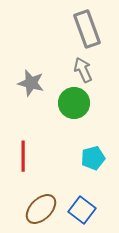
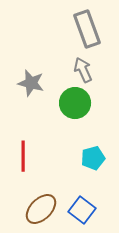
green circle: moved 1 px right
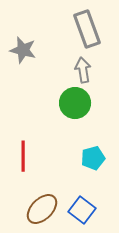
gray arrow: rotated 15 degrees clockwise
gray star: moved 8 px left, 33 px up
brown ellipse: moved 1 px right
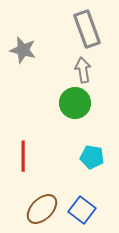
cyan pentagon: moved 1 px left, 1 px up; rotated 25 degrees clockwise
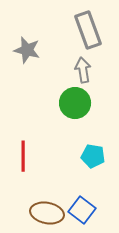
gray rectangle: moved 1 px right, 1 px down
gray star: moved 4 px right
cyan pentagon: moved 1 px right, 1 px up
brown ellipse: moved 5 px right, 4 px down; rotated 56 degrees clockwise
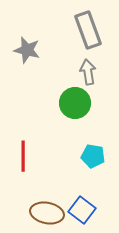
gray arrow: moved 5 px right, 2 px down
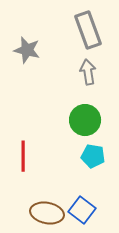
green circle: moved 10 px right, 17 px down
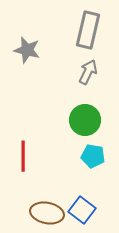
gray rectangle: rotated 33 degrees clockwise
gray arrow: rotated 35 degrees clockwise
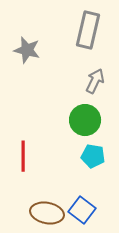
gray arrow: moved 7 px right, 9 px down
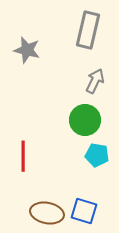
cyan pentagon: moved 4 px right, 1 px up
blue square: moved 2 px right, 1 px down; rotated 20 degrees counterclockwise
